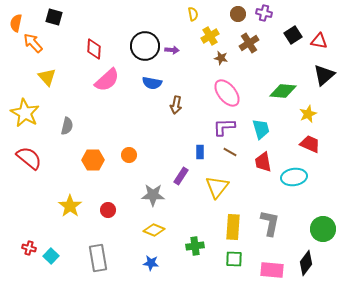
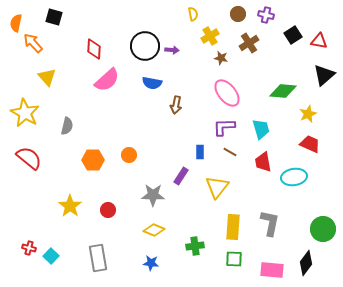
purple cross at (264, 13): moved 2 px right, 2 px down
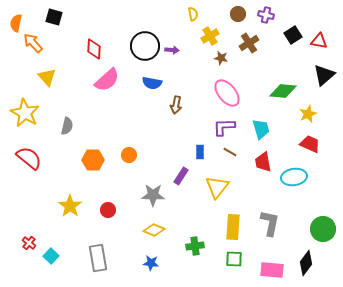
red cross at (29, 248): moved 5 px up; rotated 24 degrees clockwise
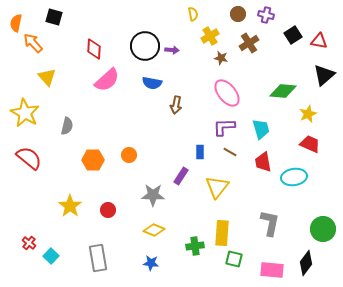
yellow rectangle at (233, 227): moved 11 px left, 6 px down
green square at (234, 259): rotated 12 degrees clockwise
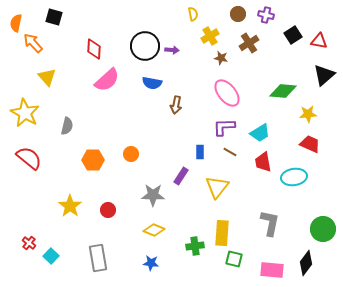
yellow star at (308, 114): rotated 18 degrees clockwise
cyan trapezoid at (261, 129): moved 1 px left, 4 px down; rotated 75 degrees clockwise
orange circle at (129, 155): moved 2 px right, 1 px up
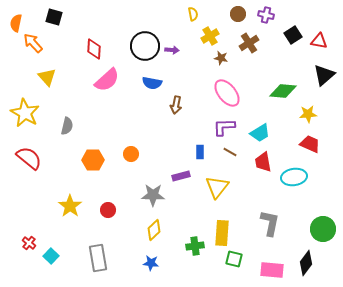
purple rectangle at (181, 176): rotated 42 degrees clockwise
yellow diamond at (154, 230): rotated 65 degrees counterclockwise
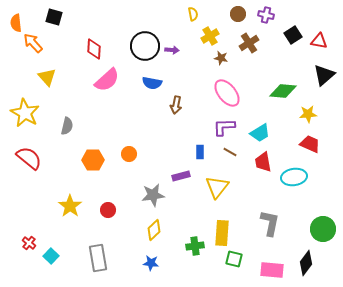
orange semicircle at (16, 23): rotated 18 degrees counterclockwise
orange circle at (131, 154): moved 2 px left
gray star at (153, 195): rotated 10 degrees counterclockwise
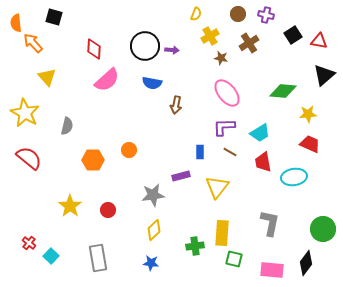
yellow semicircle at (193, 14): moved 3 px right; rotated 32 degrees clockwise
orange circle at (129, 154): moved 4 px up
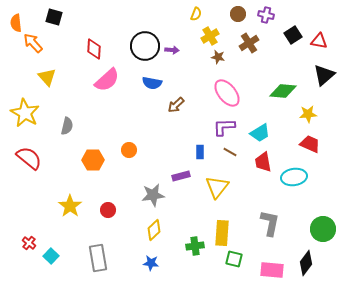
brown star at (221, 58): moved 3 px left, 1 px up
brown arrow at (176, 105): rotated 36 degrees clockwise
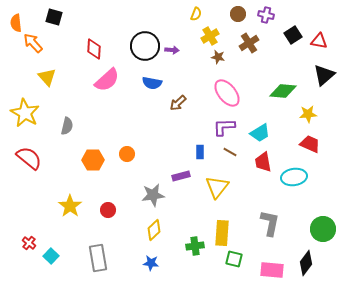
brown arrow at (176, 105): moved 2 px right, 2 px up
orange circle at (129, 150): moved 2 px left, 4 px down
